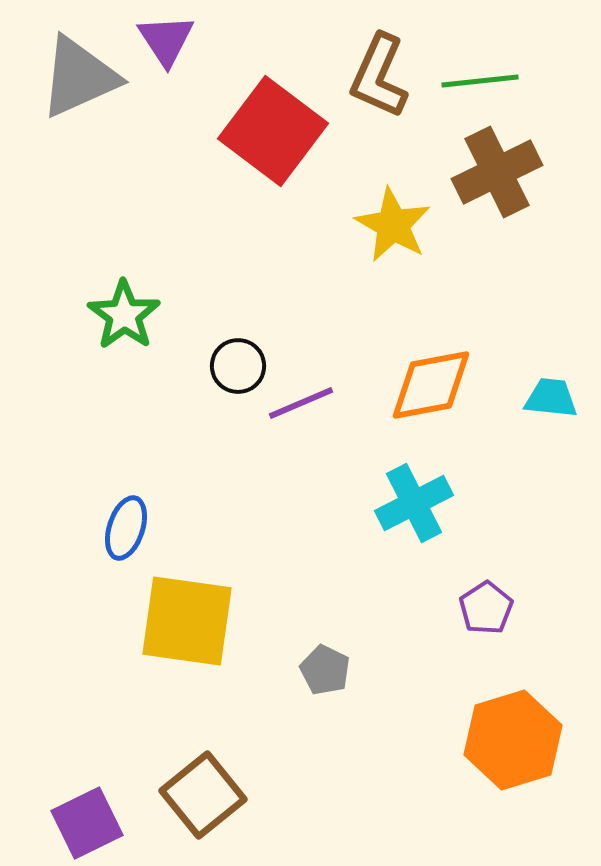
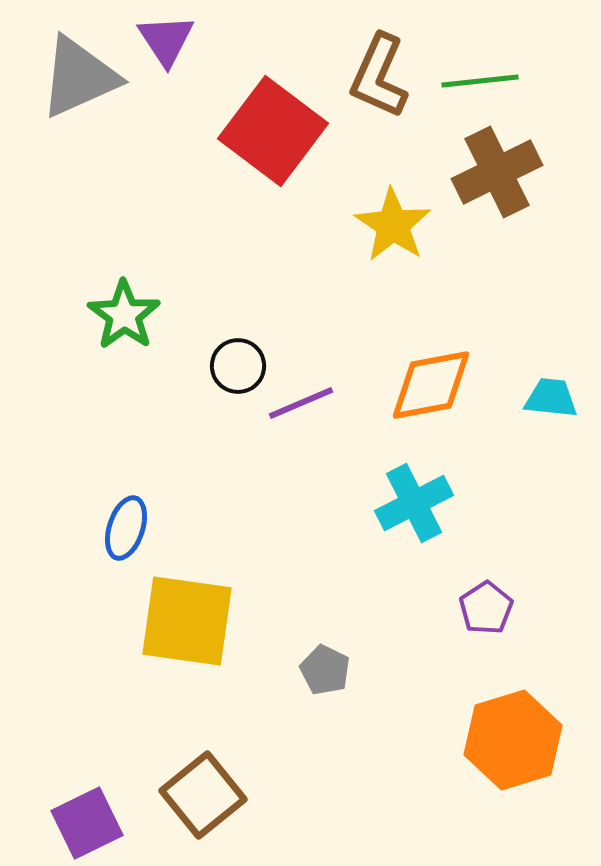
yellow star: rotated 4 degrees clockwise
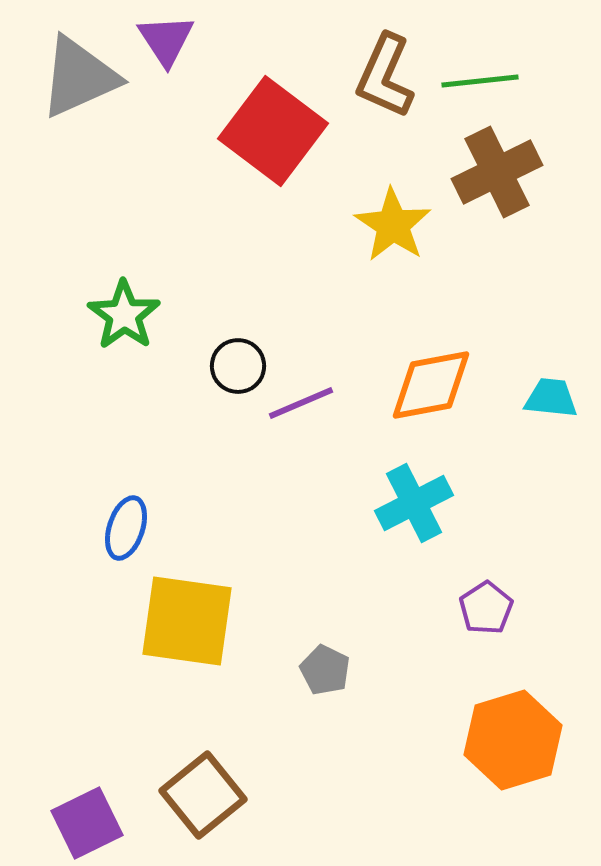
brown L-shape: moved 6 px right
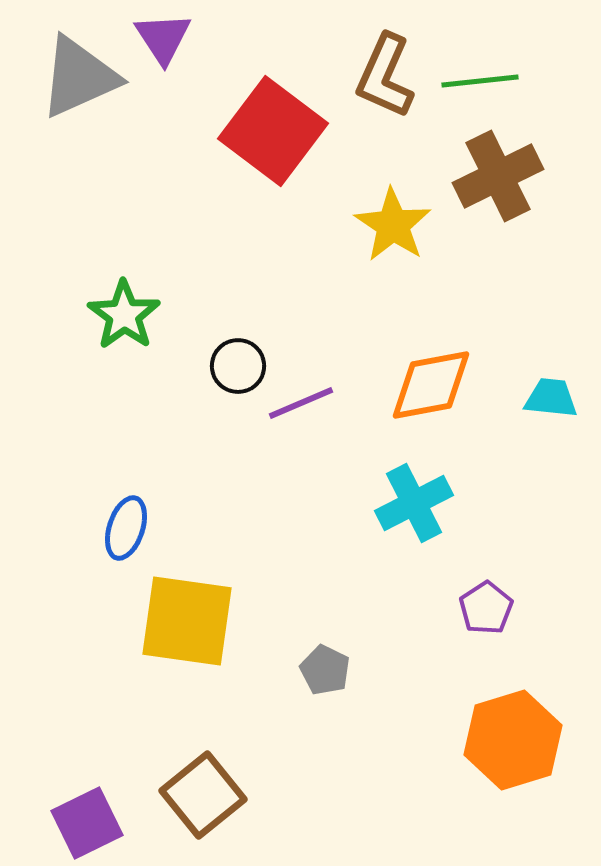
purple triangle: moved 3 px left, 2 px up
brown cross: moved 1 px right, 4 px down
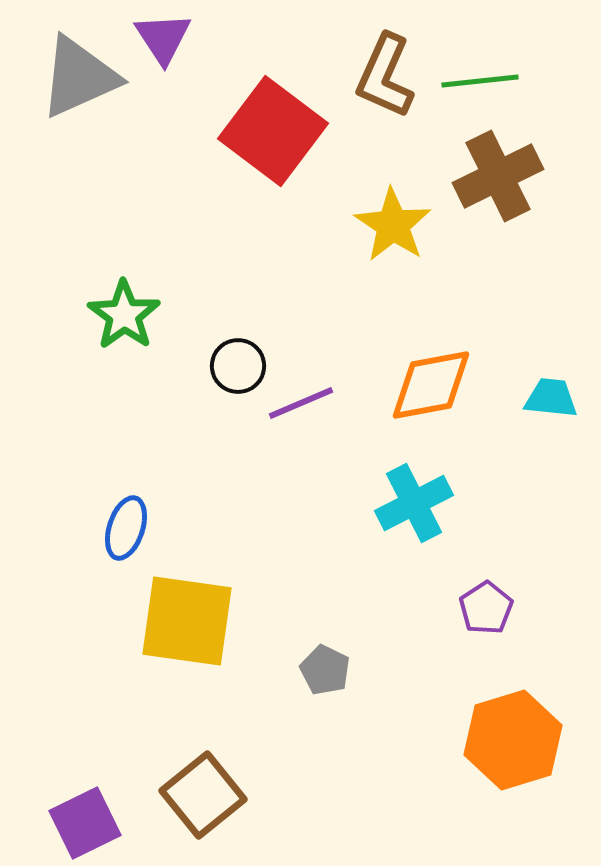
purple square: moved 2 px left
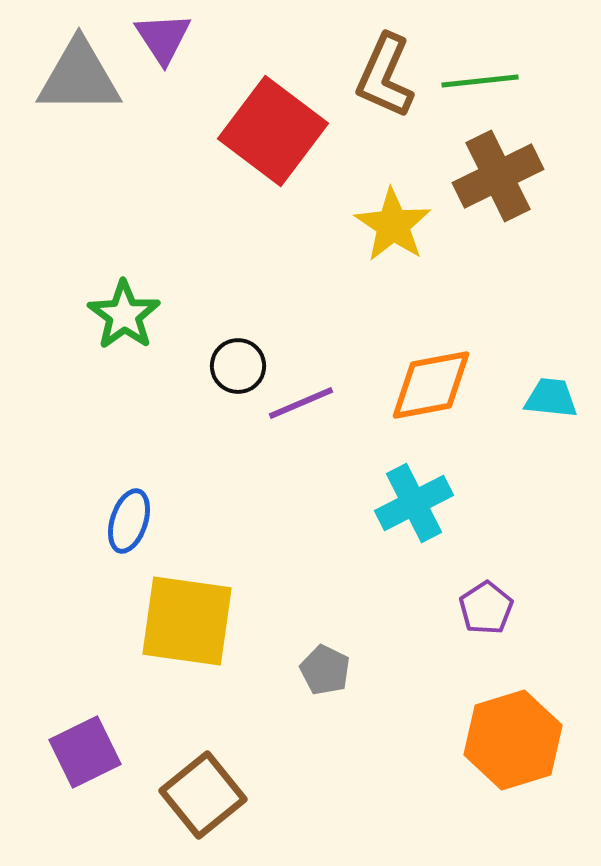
gray triangle: rotated 24 degrees clockwise
blue ellipse: moved 3 px right, 7 px up
purple square: moved 71 px up
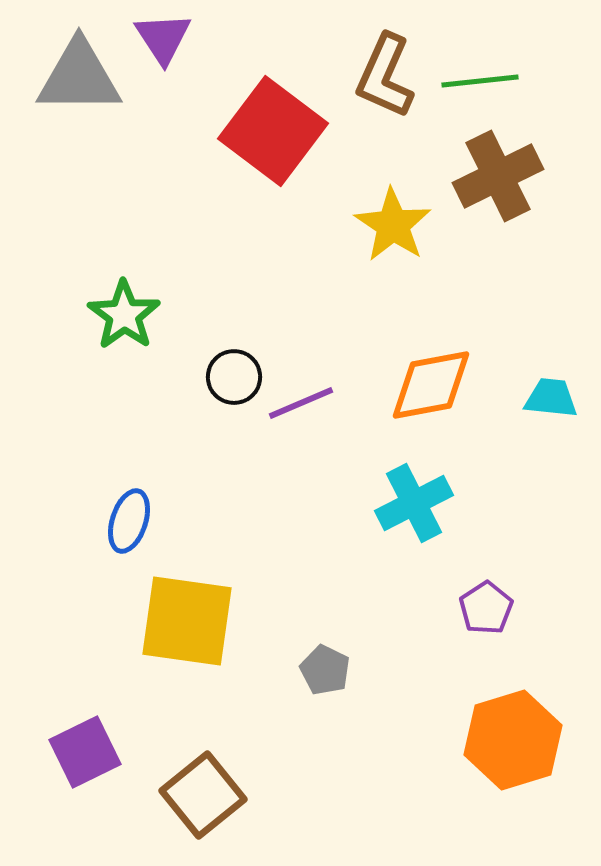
black circle: moved 4 px left, 11 px down
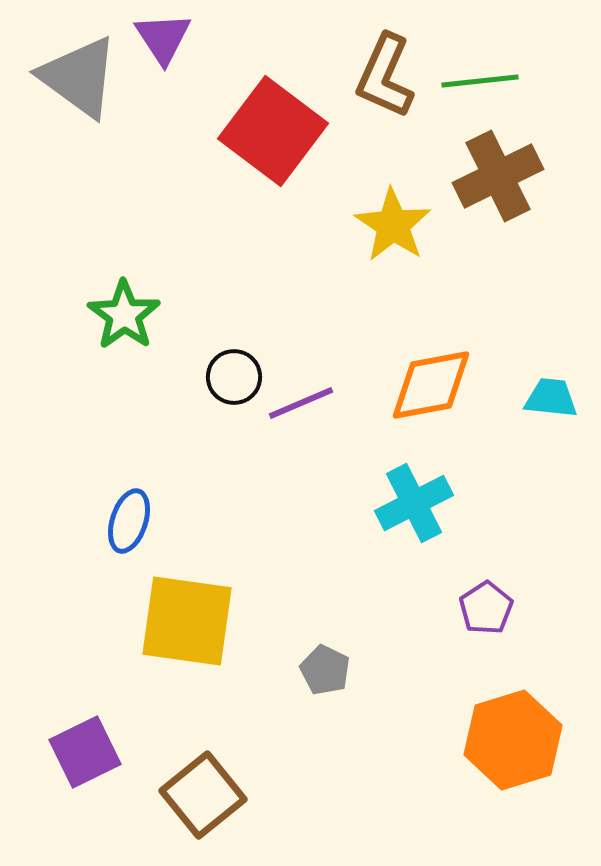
gray triangle: rotated 36 degrees clockwise
